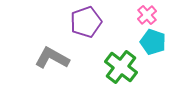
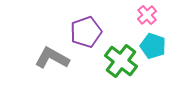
purple pentagon: moved 10 px down
cyan pentagon: moved 4 px down
green cross: moved 6 px up
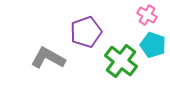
pink cross: rotated 18 degrees counterclockwise
cyan pentagon: moved 1 px up
gray L-shape: moved 4 px left
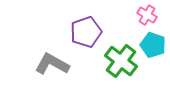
gray L-shape: moved 4 px right, 6 px down
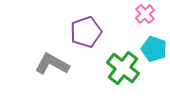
pink cross: moved 2 px left, 1 px up; rotated 18 degrees clockwise
cyan pentagon: moved 1 px right, 4 px down
green cross: moved 2 px right, 7 px down
